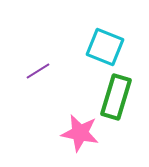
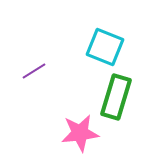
purple line: moved 4 px left
pink star: rotated 18 degrees counterclockwise
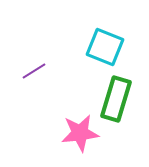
green rectangle: moved 2 px down
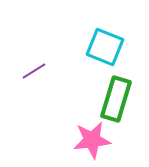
pink star: moved 12 px right, 7 px down
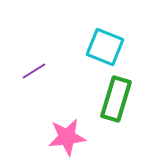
pink star: moved 25 px left, 3 px up
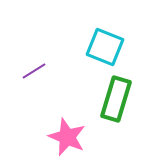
pink star: rotated 30 degrees clockwise
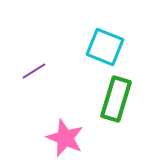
pink star: moved 2 px left, 1 px down
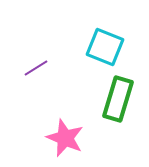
purple line: moved 2 px right, 3 px up
green rectangle: moved 2 px right
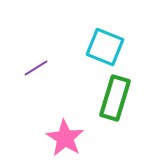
green rectangle: moved 3 px left, 1 px up
pink star: rotated 9 degrees clockwise
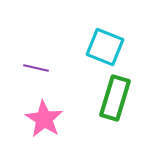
purple line: rotated 45 degrees clockwise
pink star: moved 21 px left, 19 px up
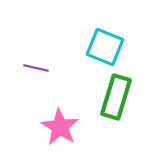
green rectangle: moved 1 px right, 1 px up
pink star: moved 16 px right, 8 px down
